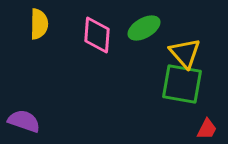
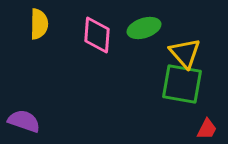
green ellipse: rotated 12 degrees clockwise
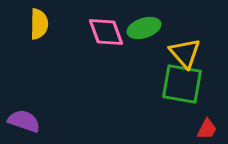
pink diamond: moved 9 px right, 3 px up; rotated 24 degrees counterclockwise
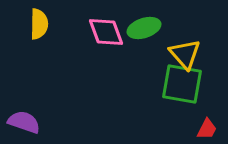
yellow triangle: moved 1 px down
purple semicircle: moved 1 px down
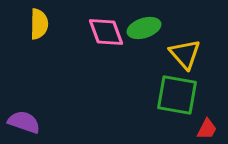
green square: moved 5 px left, 11 px down
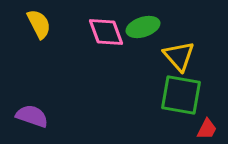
yellow semicircle: rotated 28 degrees counterclockwise
green ellipse: moved 1 px left, 1 px up
yellow triangle: moved 6 px left, 2 px down
green square: moved 4 px right
purple semicircle: moved 8 px right, 6 px up
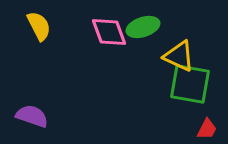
yellow semicircle: moved 2 px down
pink diamond: moved 3 px right
yellow triangle: rotated 24 degrees counterclockwise
green square: moved 9 px right, 11 px up
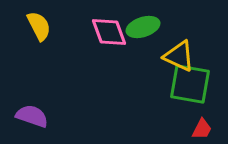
red trapezoid: moved 5 px left
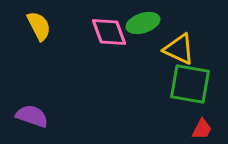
green ellipse: moved 4 px up
yellow triangle: moved 7 px up
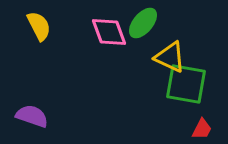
green ellipse: rotated 32 degrees counterclockwise
yellow triangle: moved 9 px left, 8 px down
green square: moved 4 px left
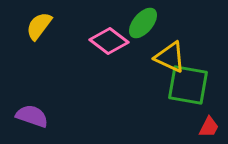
yellow semicircle: rotated 116 degrees counterclockwise
pink diamond: moved 9 px down; rotated 33 degrees counterclockwise
green square: moved 2 px right, 1 px down
red trapezoid: moved 7 px right, 2 px up
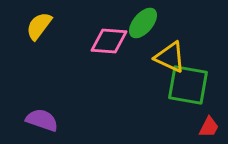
pink diamond: rotated 33 degrees counterclockwise
purple semicircle: moved 10 px right, 4 px down
